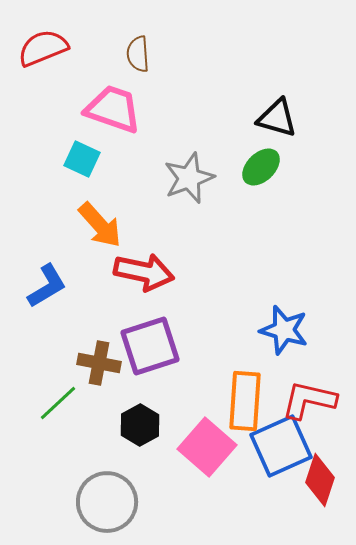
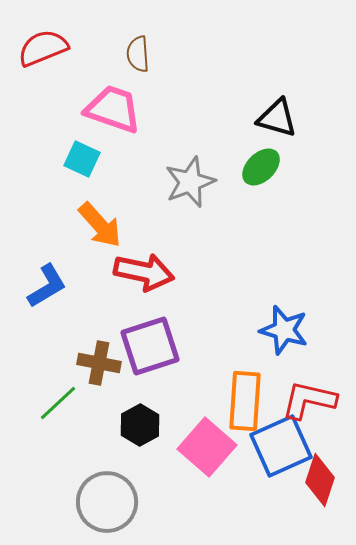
gray star: moved 1 px right, 4 px down
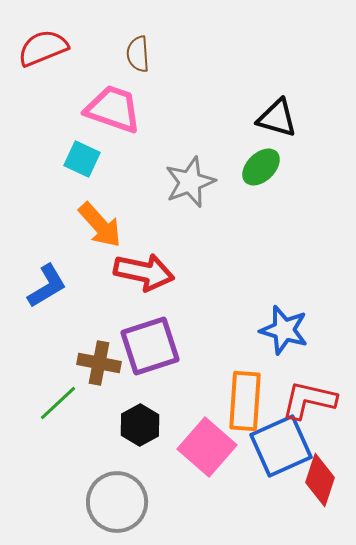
gray circle: moved 10 px right
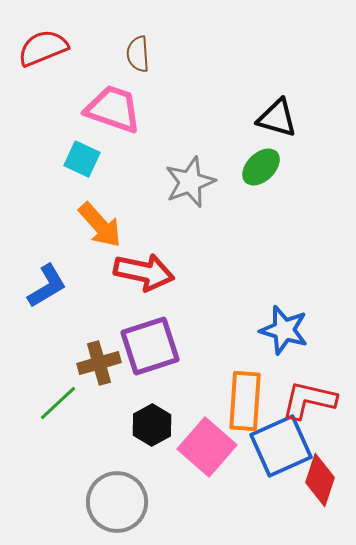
brown cross: rotated 27 degrees counterclockwise
black hexagon: moved 12 px right
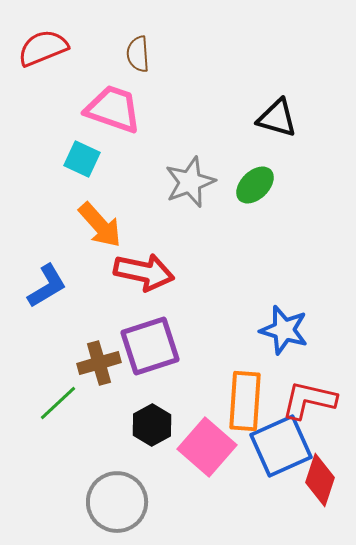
green ellipse: moved 6 px left, 18 px down
